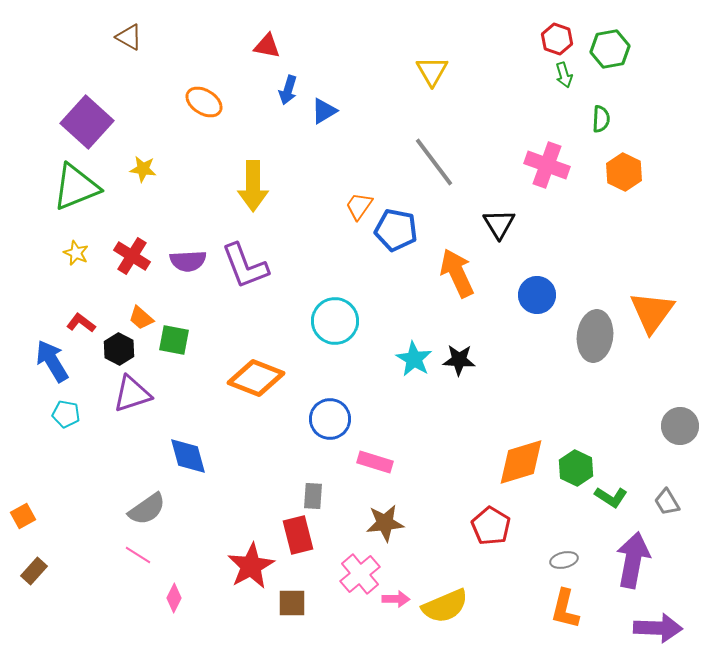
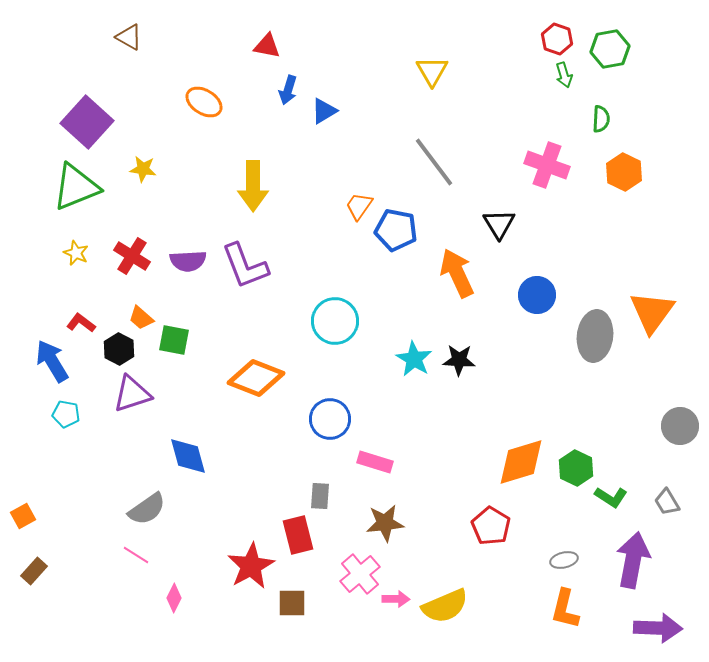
gray rectangle at (313, 496): moved 7 px right
pink line at (138, 555): moved 2 px left
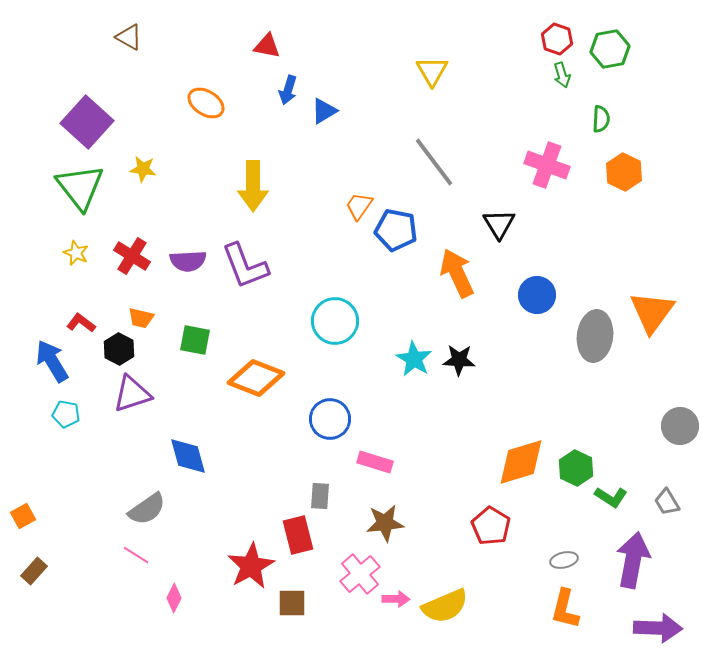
green arrow at (564, 75): moved 2 px left
orange ellipse at (204, 102): moved 2 px right, 1 px down
green triangle at (76, 187): moved 4 px right; rotated 46 degrees counterclockwise
orange trapezoid at (141, 318): rotated 28 degrees counterclockwise
green square at (174, 340): moved 21 px right
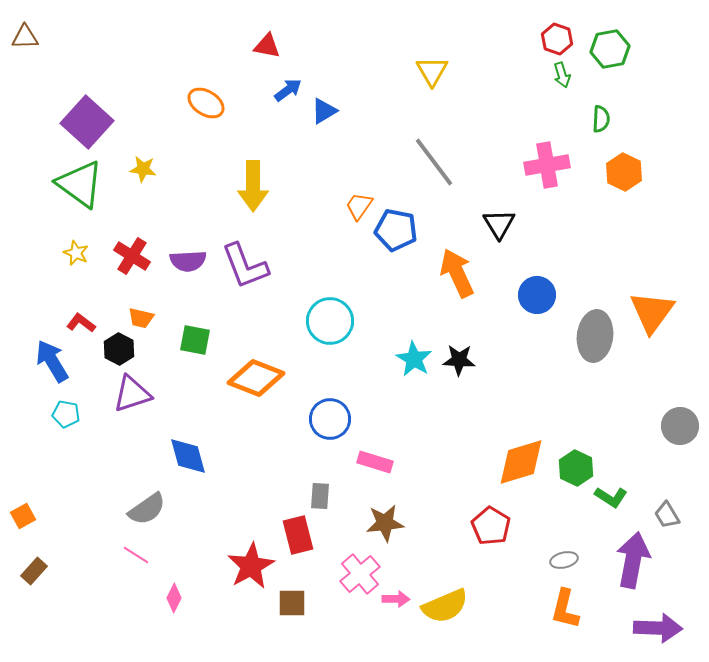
brown triangle at (129, 37): moved 104 px left; rotated 32 degrees counterclockwise
blue arrow at (288, 90): rotated 144 degrees counterclockwise
pink cross at (547, 165): rotated 30 degrees counterclockwise
green triangle at (80, 187): moved 3 px up; rotated 16 degrees counterclockwise
cyan circle at (335, 321): moved 5 px left
gray trapezoid at (667, 502): moved 13 px down
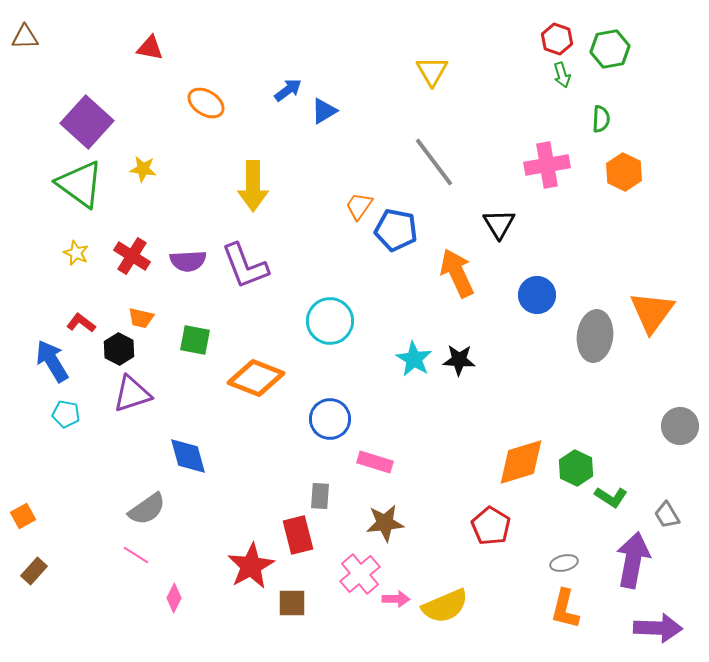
red triangle at (267, 46): moved 117 px left, 2 px down
gray ellipse at (564, 560): moved 3 px down
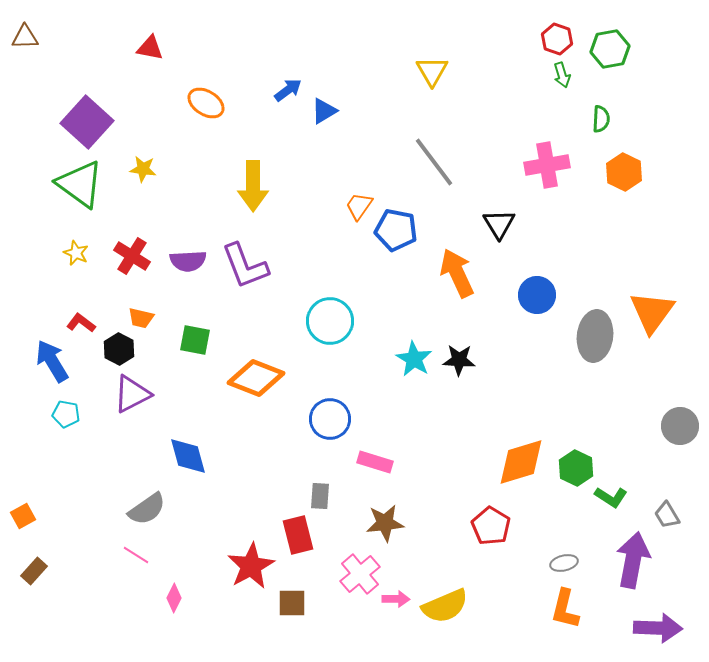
purple triangle at (132, 394): rotated 9 degrees counterclockwise
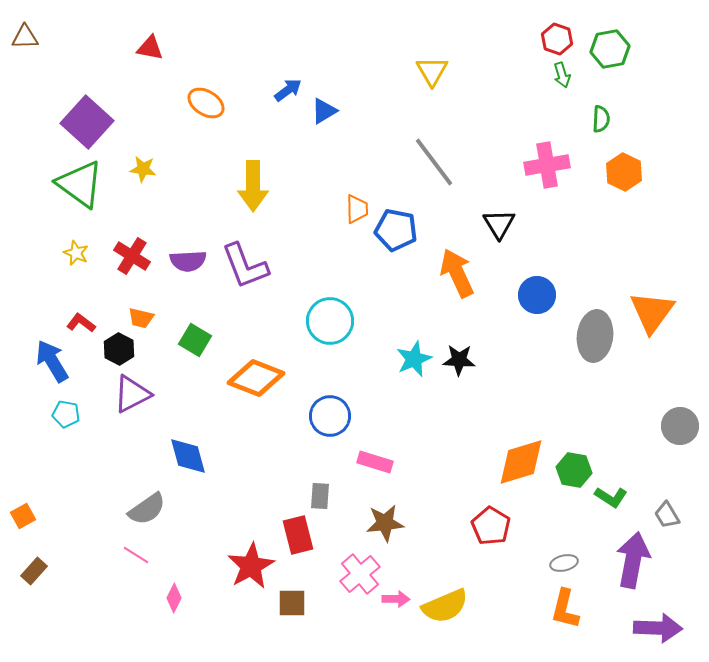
orange trapezoid at (359, 206): moved 2 px left, 3 px down; rotated 144 degrees clockwise
green square at (195, 340): rotated 20 degrees clockwise
cyan star at (414, 359): rotated 18 degrees clockwise
blue circle at (330, 419): moved 3 px up
green hexagon at (576, 468): moved 2 px left, 2 px down; rotated 16 degrees counterclockwise
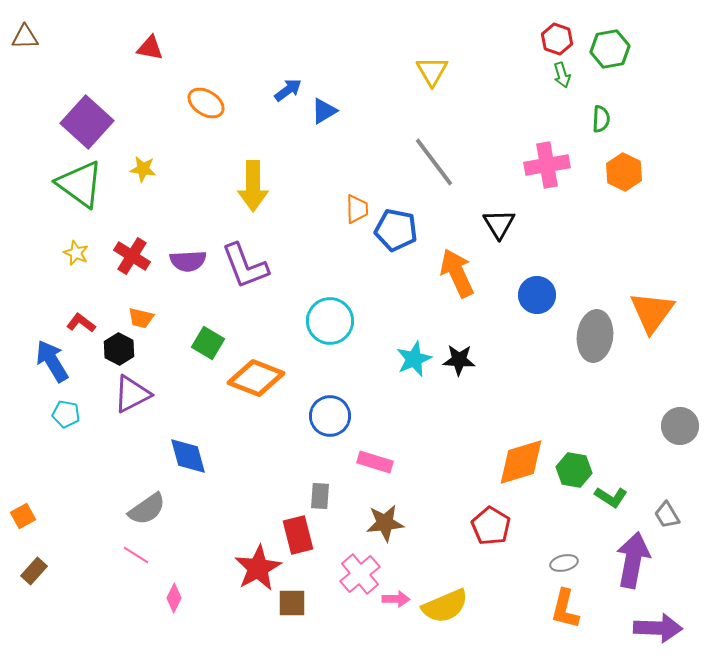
green square at (195, 340): moved 13 px right, 3 px down
red star at (251, 566): moved 7 px right, 2 px down
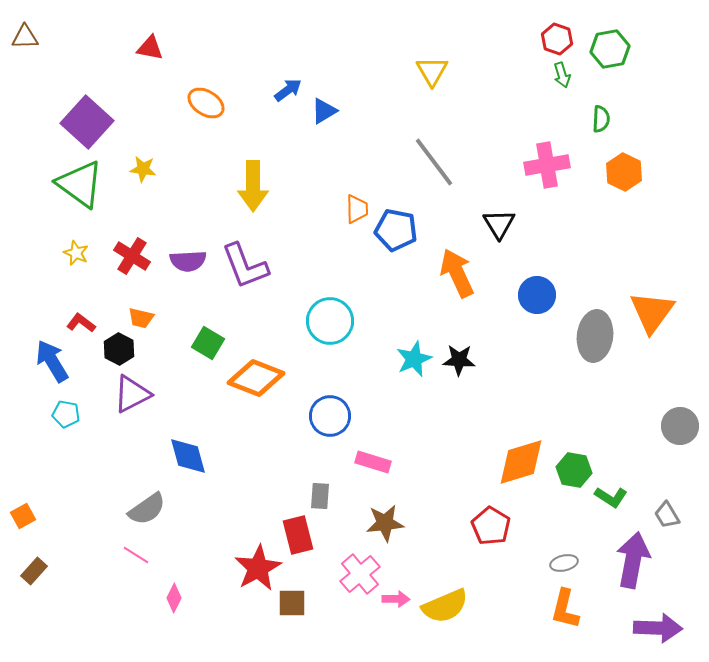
pink rectangle at (375, 462): moved 2 px left
